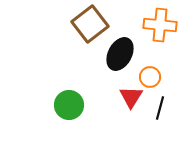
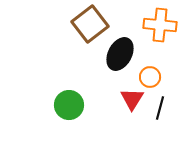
red triangle: moved 1 px right, 2 px down
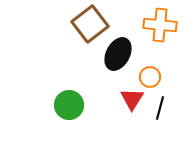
black ellipse: moved 2 px left
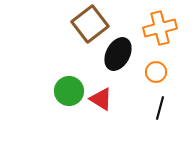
orange cross: moved 3 px down; rotated 20 degrees counterclockwise
orange circle: moved 6 px right, 5 px up
red triangle: moved 31 px left; rotated 30 degrees counterclockwise
green circle: moved 14 px up
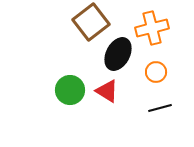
brown square: moved 1 px right, 2 px up
orange cross: moved 8 px left
green circle: moved 1 px right, 1 px up
red triangle: moved 6 px right, 8 px up
black line: rotated 60 degrees clockwise
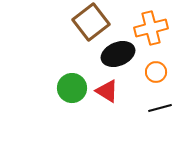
orange cross: moved 1 px left
black ellipse: rotated 40 degrees clockwise
green circle: moved 2 px right, 2 px up
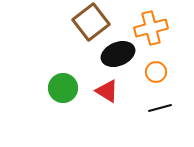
green circle: moved 9 px left
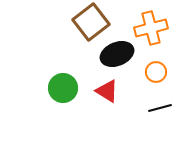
black ellipse: moved 1 px left
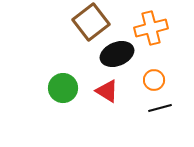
orange circle: moved 2 px left, 8 px down
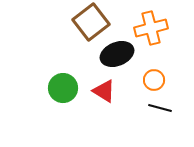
red triangle: moved 3 px left
black line: rotated 30 degrees clockwise
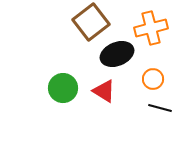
orange circle: moved 1 px left, 1 px up
